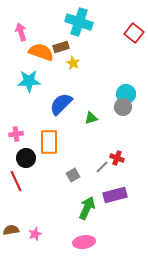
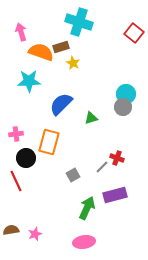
orange rectangle: rotated 15 degrees clockwise
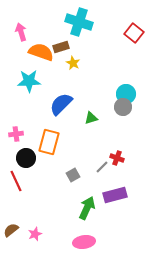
brown semicircle: rotated 28 degrees counterclockwise
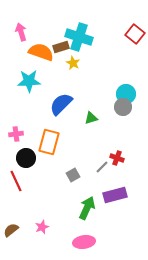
cyan cross: moved 15 px down
red square: moved 1 px right, 1 px down
pink star: moved 7 px right, 7 px up
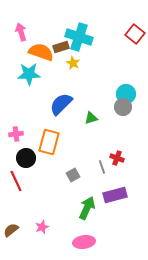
cyan star: moved 7 px up
gray line: rotated 64 degrees counterclockwise
